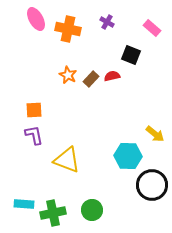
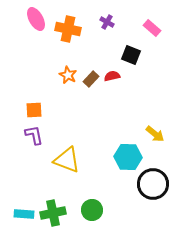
cyan hexagon: moved 1 px down
black circle: moved 1 px right, 1 px up
cyan rectangle: moved 10 px down
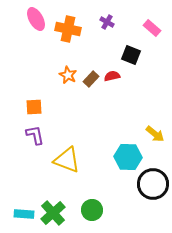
orange square: moved 3 px up
purple L-shape: moved 1 px right
green cross: rotated 30 degrees counterclockwise
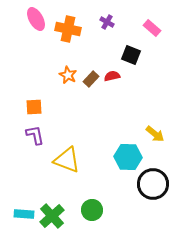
green cross: moved 1 px left, 3 px down
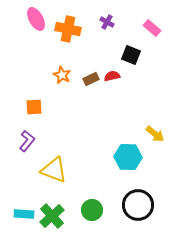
orange star: moved 6 px left
brown rectangle: rotated 21 degrees clockwise
purple L-shape: moved 8 px left, 6 px down; rotated 50 degrees clockwise
yellow triangle: moved 13 px left, 10 px down
black circle: moved 15 px left, 21 px down
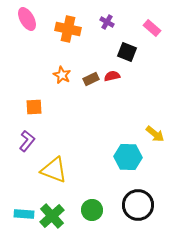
pink ellipse: moved 9 px left
black square: moved 4 px left, 3 px up
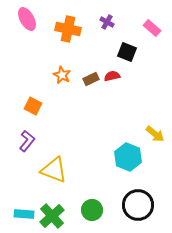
orange square: moved 1 px left, 1 px up; rotated 30 degrees clockwise
cyan hexagon: rotated 20 degrees clockwise
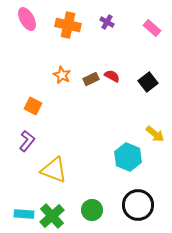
orange cross: moved 4 px up
black square: moved 21 px right, 30 px down; rotated 30 degrees clockwise
red semicircle: rotated 42 degrees clockwise
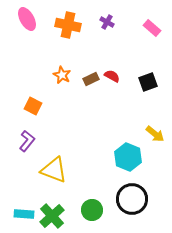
black square: rotated 18 degrees clockwise
black circle: moved 6 px left, 6 px up
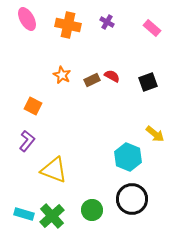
brown rectangle: moved 1 px right, 1 px down
cyan rectangle: rotated 12 degrees clockwise
